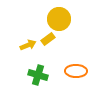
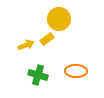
yellow rectangle: moved 1 px left
yellow arrow: moved 2 px left
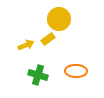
yellow rectangle: moved 1 px right
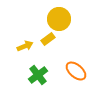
yellow arrow: moved 1 px left, 1 px down
orange ellipse: rotated 40 degrees clockwise
green cross: rotated 36 degrees clockwise
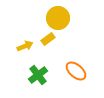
yellow circle: moved 1 px left, 1 px up
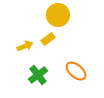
yellow circle: moved 3 px up
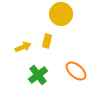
yellow circle: moved 3 px right, 1 px up
yellow rectangle: moved 1 px left, 2 px down; rotated 40 degrees counterclockwise
yellow arrow: moved 2 px left, 1 px down
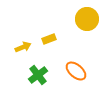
yellow circle: moved 26 px right, 5 px down
yellow rectangle: moved 2 px right, 2 px up; rotated 56 degrees clockwise
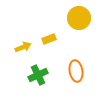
yellow circle: moved 8 px left, 1 px up
orange ellipse: rotated 40 degrees clockwise
green cross: rotated 12 degrees clockwise
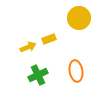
yellow arrow: moved 5 px right
